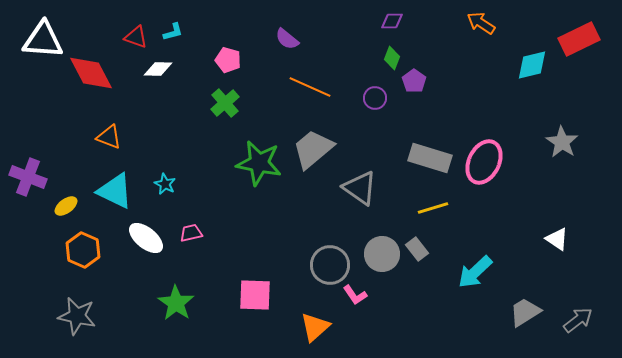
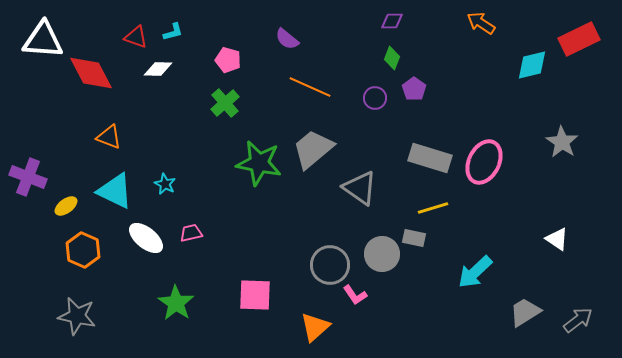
purple pentagon at (414, 81): moved 8 px down
gray rectangle at (417, 249): moved 3 px left, 11 px up; rotated 40 degrees counterclockwise
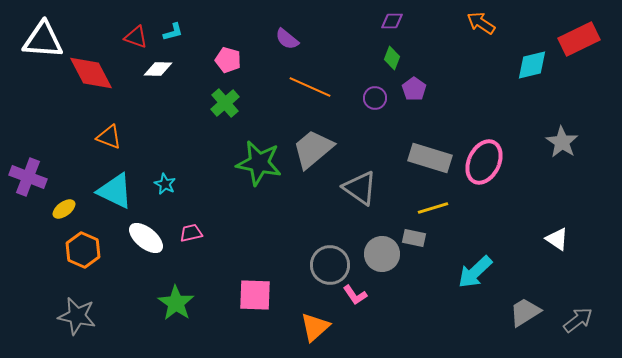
yellow ellipse at (66, 206): moved 2 px left, 3 px down
